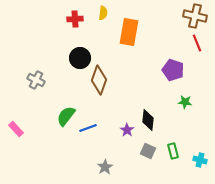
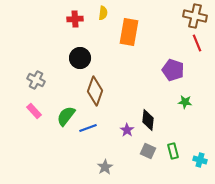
brown diamond: moved 4 px left, 11 px down
pink rectangle: moved 18 px right, 18 px up
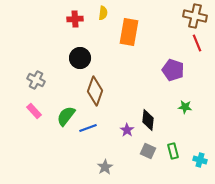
green star: moved 5 px down
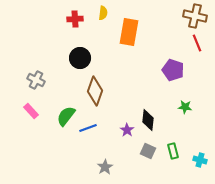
pink rectangle: moved 3 px left
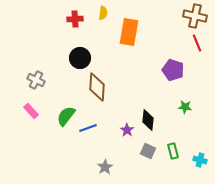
brown diamond: moved 2 px right, 4 px up; rotated 16 degrees counterclockwise
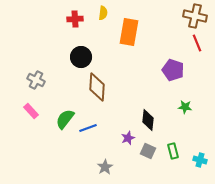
black circle: moved 1 px right, 1 px up
green semicircle: moved 1 px left, 3 px down
purple star: moved 1 px right, 8 px down; rotated 16 degrees clockwise
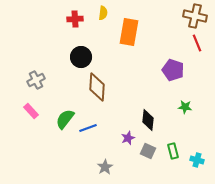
gray cross: rotated 36 degrees clockwise
cyan cross: moved 3 px left
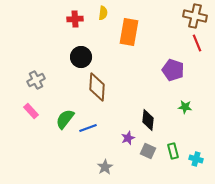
cyan cross: moved 1 px left, 1 px up
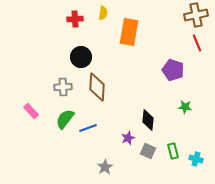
brown cross: moved 1 px right, 1 px up; rotated 25 degrees counterclockwise
gray cross: moved 27 px right, 7 px down; rotated 24 degrees clockwise
